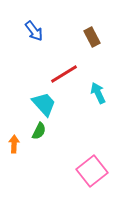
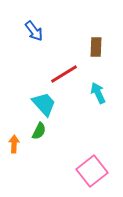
brown rectangle: moved 4 px right, 10 px down; rotated 30 degrees clockwise
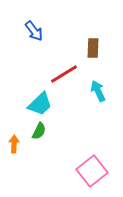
brown rectangle: moved 3 px left, 1 px down
cyan arrow: moved 2 px up
cyan trapezoid: moved 4 px left; rotated 88 degrees clockwise
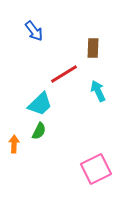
pink square: moved 4 px right, 2 px up; rotated 12 degrees clockwise
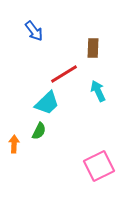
cyan trapezoid: moved 7 px right, 1 px up
pink square: moved 3 px right, 3 px up
